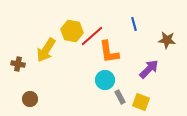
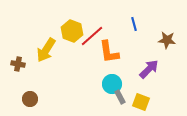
yellow hexagon: rotated 10 degrees clockwise
cyan circle: moved 7 px right, 4 px down
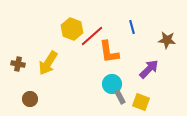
blue line: moved 2 px left, 3 px down
yellow hexagon: moved 2 px up
yellow arrow: moved 2 px right, 13 px down
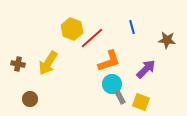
red line: moved 2 px down
orange L-shape: moved 9 px down; rotated 100 degrees counterclockwise
purple arrow: moved 3 px left
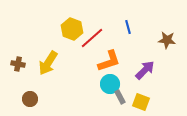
blue line: moved 4 px left
purple arrow: moved 1 px left, 1 px down
cyan circle: moved 2 px left
